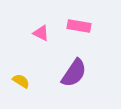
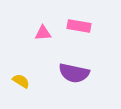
pink triangle: moved 2 px right; rotated 30 degrees counterclockwise
purple semicircle: rotated 68 degrees clockwise
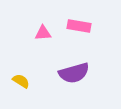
purple semicircle: rotated 28 degrees counterclockwise
